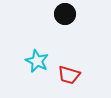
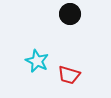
black circle: moved 5 px right
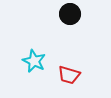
cyan star: moved 3 px left
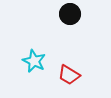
red trapezoid: rotated 15 degrees clockwise
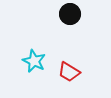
red trapezoid: moved 3 px up
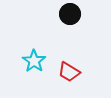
cyan star: rotated 10 degrees clockwise
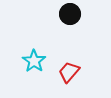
red trapezoid: rotated 100 degrees clockwise
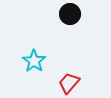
red trapezoid: moved 11 px down
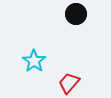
black circle: moved 6 px right
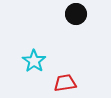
red trapezoid: moved 4 px left; rotated 40 degrees clockwise
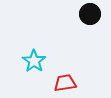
black circle: moved 14 px right
